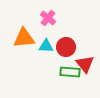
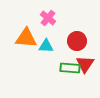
orange triangle: moved 2 px right; rotated 10 degrees clockwise
red circle: moved 11 px right, 6 px up
red triangle: rotated 12 degrees clockwise
green rectangle: moved 4 px up
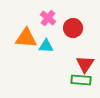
red circle: moved 4 px left, 13 px up
green rectangle: moved 11 px right, 12 px down
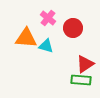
cyan triangle: rotated 14 degrees clockwise
red triangle: rotated 24 degrees clockwise
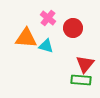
red triangle: rotated 18 degrees counterclockwise
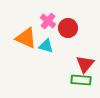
pink cross: moved 3 px down
red circle: moved 5 px left
orange triangle: rotated 20 degrees clockwise
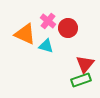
orange triangle: moved 1 px left, 4 px up
green rectangle: rotated 24 degrees counterclockwise
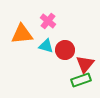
red circle: moved 3 px left, 22 px down
orange triangle: moved 3 px left; rotated 30 degrees counterclockwise
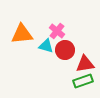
pink cross: moved 9 px right, 10 px down
red triangle: rotated 42 degrees clockwise
green rectangle: moved 2 px right, 1 px down
